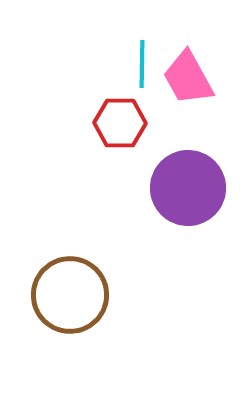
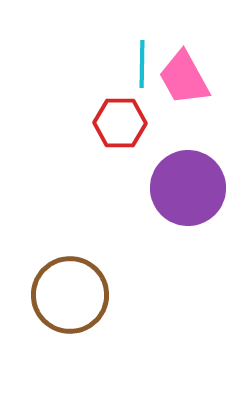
pink trapezoid: moved 4 px left
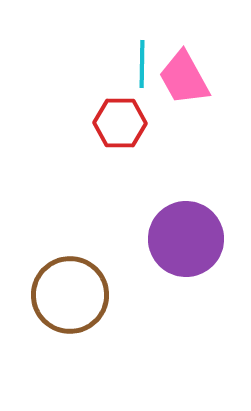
purple circle: moved 2 px left, 51 px down
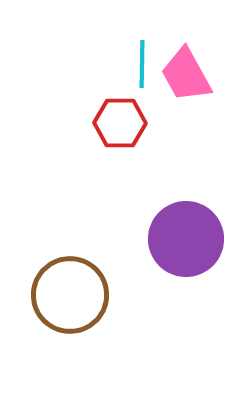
pink trapezoid: moved 2 px right, 3 px up
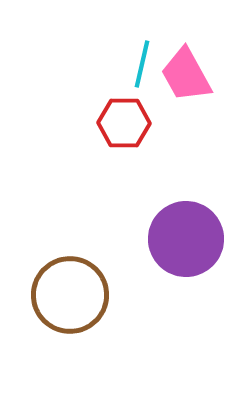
cyan line: rotated 12 degrees clockwise
red hexagon: moved 4 px right
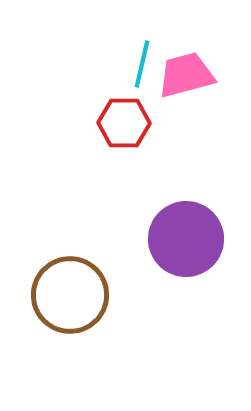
pink trapezoid: rotated 104 degrees clockwise
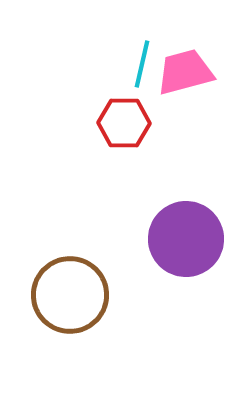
pink trapezoid: moved 1 px left, 3 px up
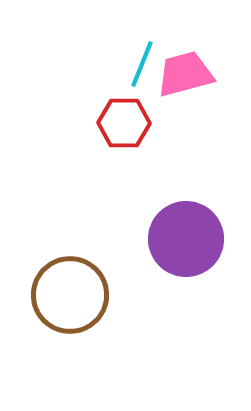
cyan line: rotated 9 degrees clockwise
pink trapezoid: moved 2 px down
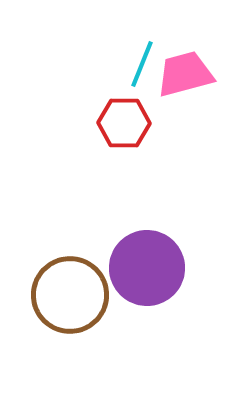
purple circle: moved 39 px left, 29 px down
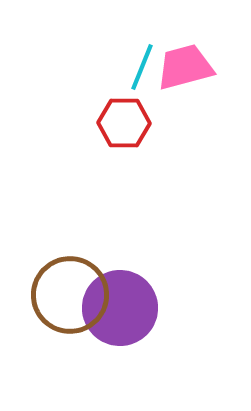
cyan line: moved 3 px down
pink trapezoid: moved 7 px up
purple circle: moved 27 px left, 40 px down
